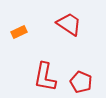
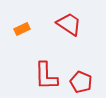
orange rectangle: moved 3 px right, 3 px up
red L-shape: moved 1 px right, 1 px up; rotated 12 degrees counterclockwise
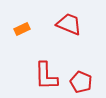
red trapezoid: rotated 12 degrees counterclockwise
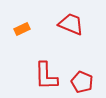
red trapezoid: moved 2 px right
red pentagon: moved 1 px right
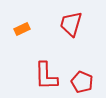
red trapezoid: rotated 96 degrees counterclockwise
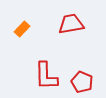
red trapezoid: rotated 64 degrees clockwise
orange rectangle: rotated 21 degrees counterclockwise
